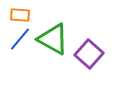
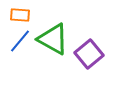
blue line: moved 2 px down
purple square: rotated 8 degrees clockwise
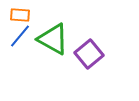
blue line: moved 5 px up
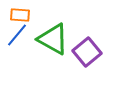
blue line: moved 3 px left, 1 px up
purple square: moved 2 px left, 2 px up
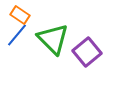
orange rectangle: rotated 30 degrees clockwise
green triangle: rotated 16 degrees clockwise
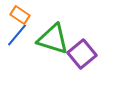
green triangle: rotated 28 degrees counterclockwise
purple square: moved 5 px left, 2 px down
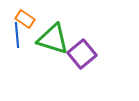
orange rectangle: moved 5 px right, 4 px down
blue line: rotated 45 degrees counterclockwise
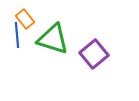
orange rectangle: rotated 18 degrees clockwise
purple square: moved 12 px right
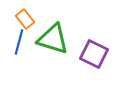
blue line: moved 2 px right, 7 px down; rotated 20 degrees clockwise
purple square: rotated 24 degrees counterclockwise
